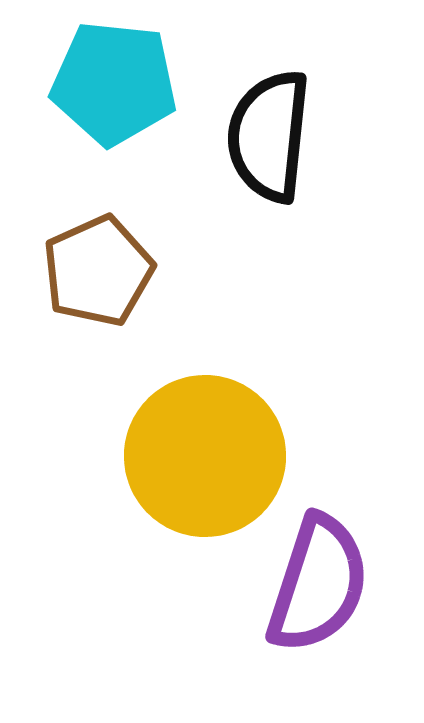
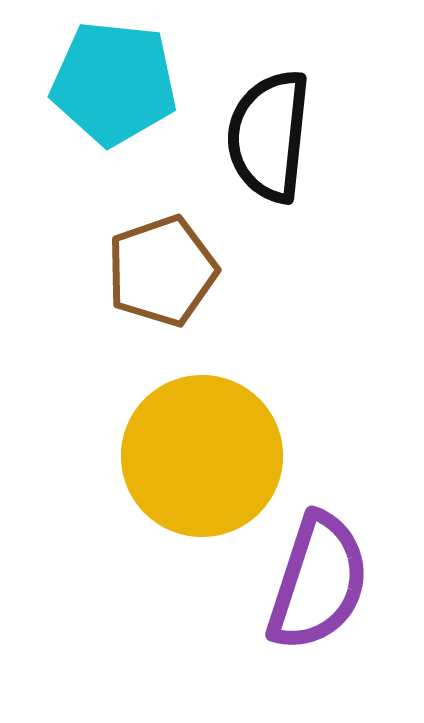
brown pentagon: moved 64 px right; rotated 5 degrees clockwise
yellow circle: moved 3 px left
purple semicircle: moved 2 px up
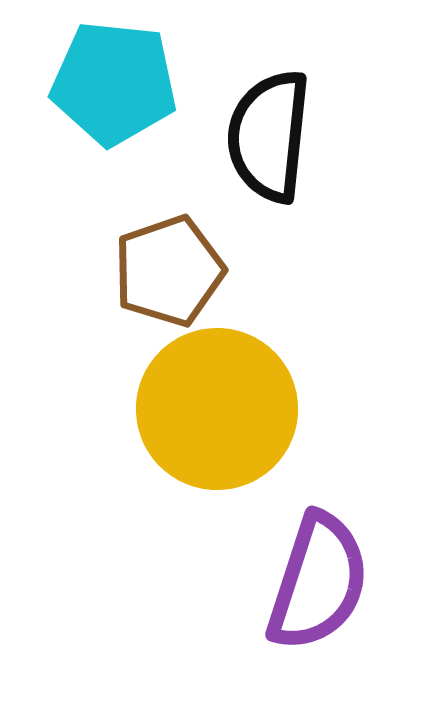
brown pentagon: moved 7 px right
yellow circle: moved 15 px right, 47 px up
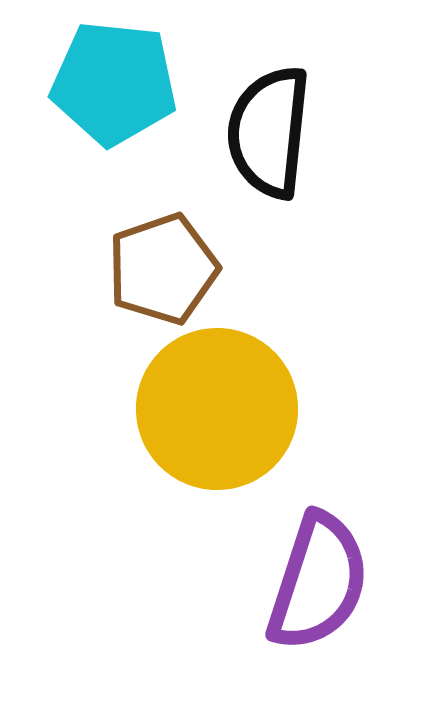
black semicircle: moved 4 px up
brown pentagon: moved 6 px left, 2 px up
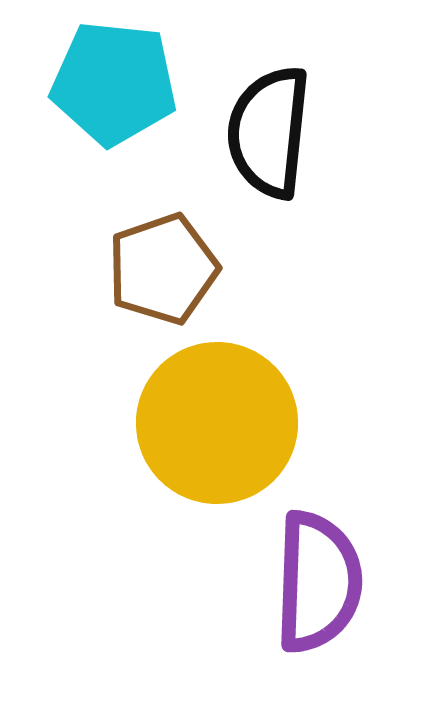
yellow circle: moved 14 px down
purple semicircle: rotated 16 degrees counterclockwise
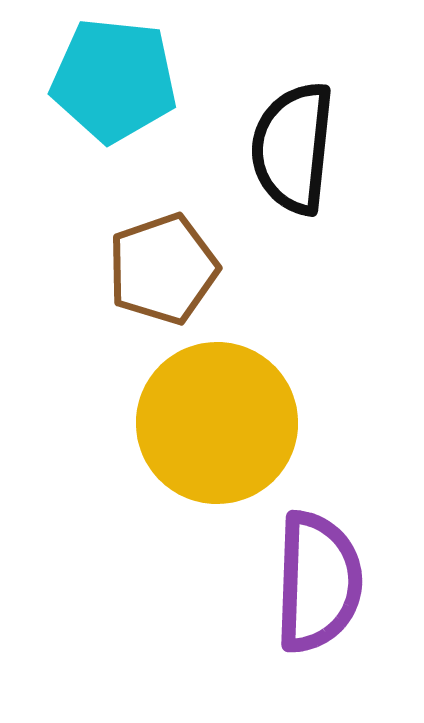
cyan pentagon: moved 3 px up
black semicircle: moved 24 px right, 16 px down
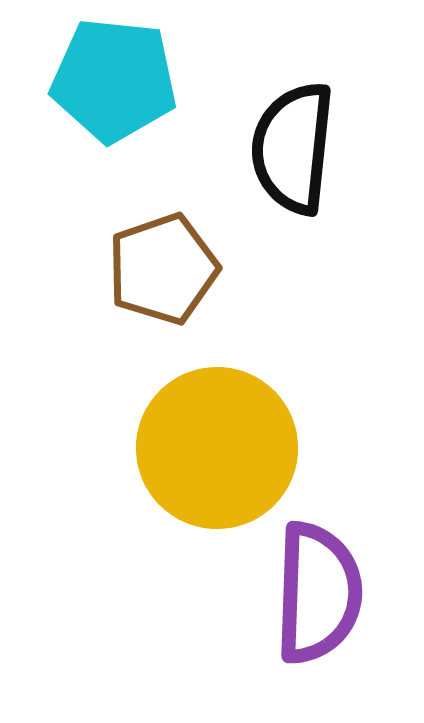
yellow circle: moved 25 px down
purple semicircle: moved 11 px down
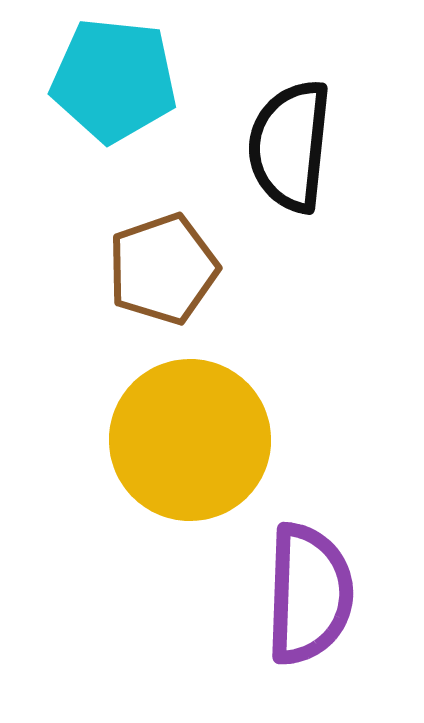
black semicircle: moved 3 px left, 2 px up
yellow circle: moved 27 px left, 8 px up
purple semicircle: moved 9 px left, 1 px down
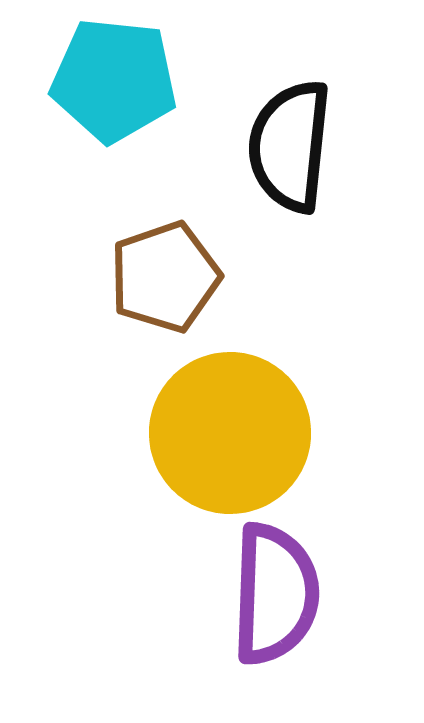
brown pentagon: moved 2 px right, 8 px down
yellow circle: moved 40 px right, 7 px up
purple semicircle: moved 34 px left
